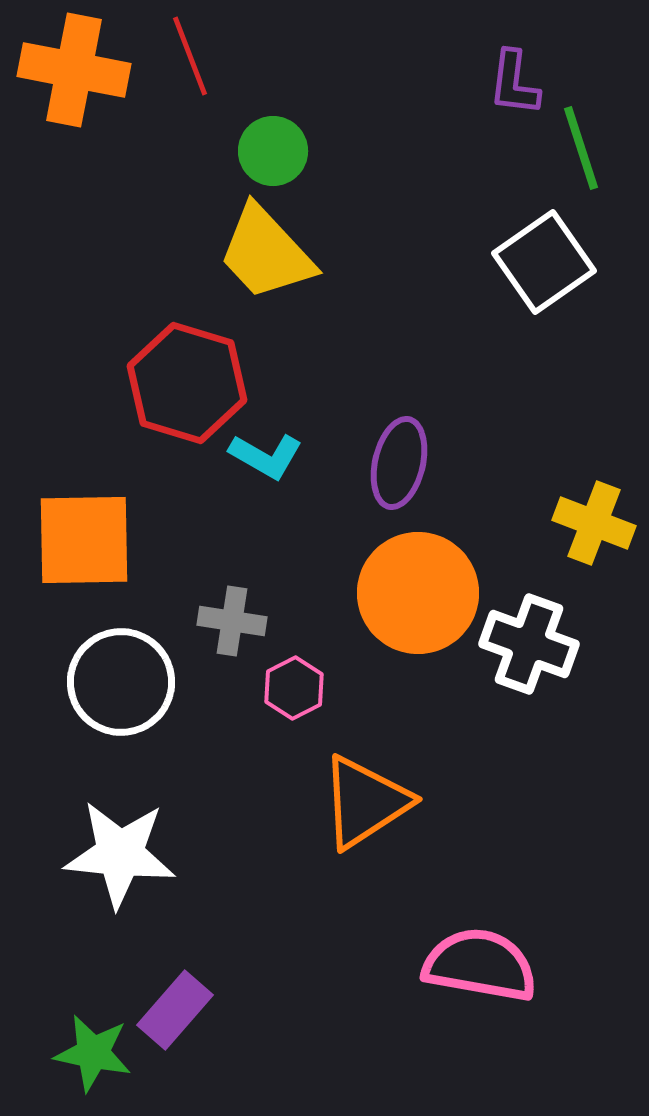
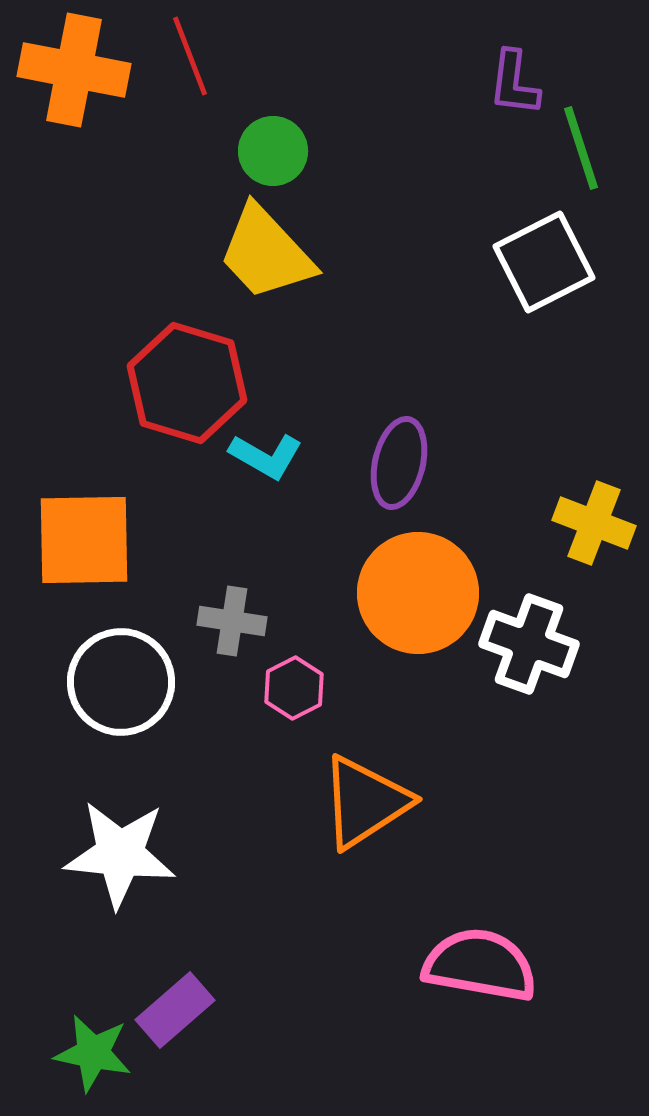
white square: rotated 8 degrees clockwise
purple rectangle: rotated 8 degrees clockwise
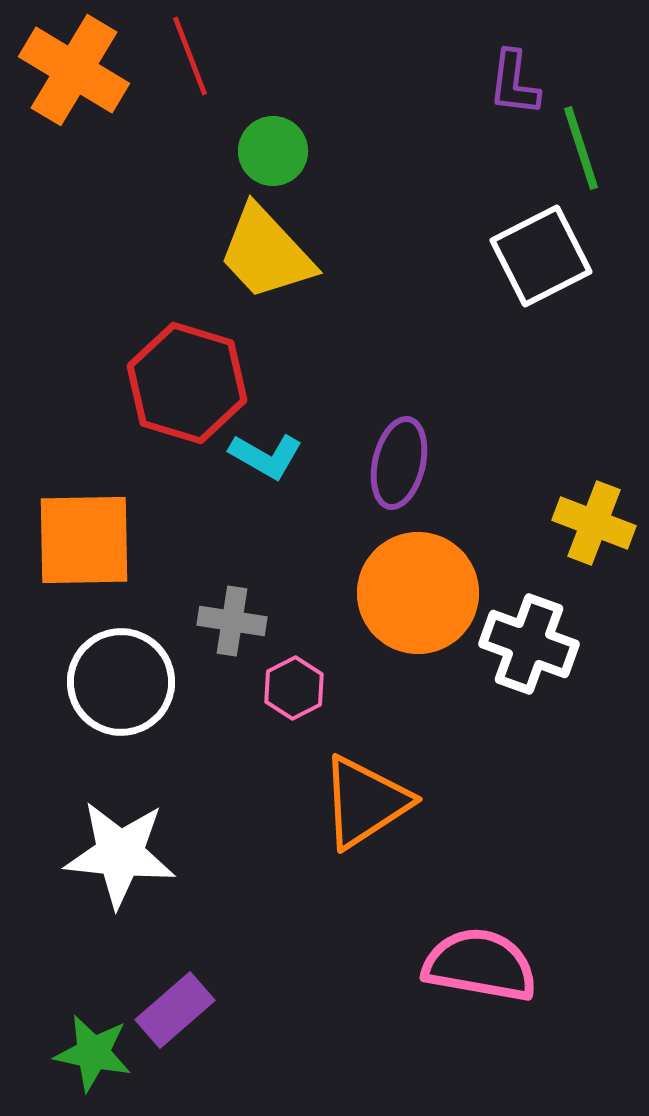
orange cross: rotated 20 degrees clockwise
white square: moved 3 px left, 6 px up
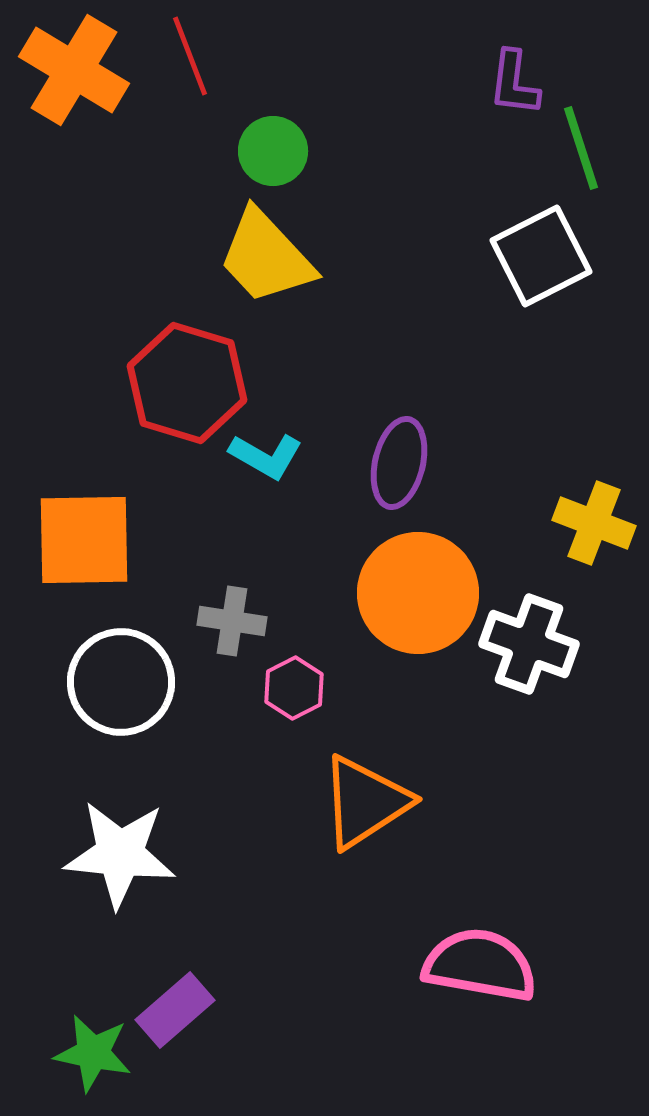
yellow trapezoid: moved 4 px down
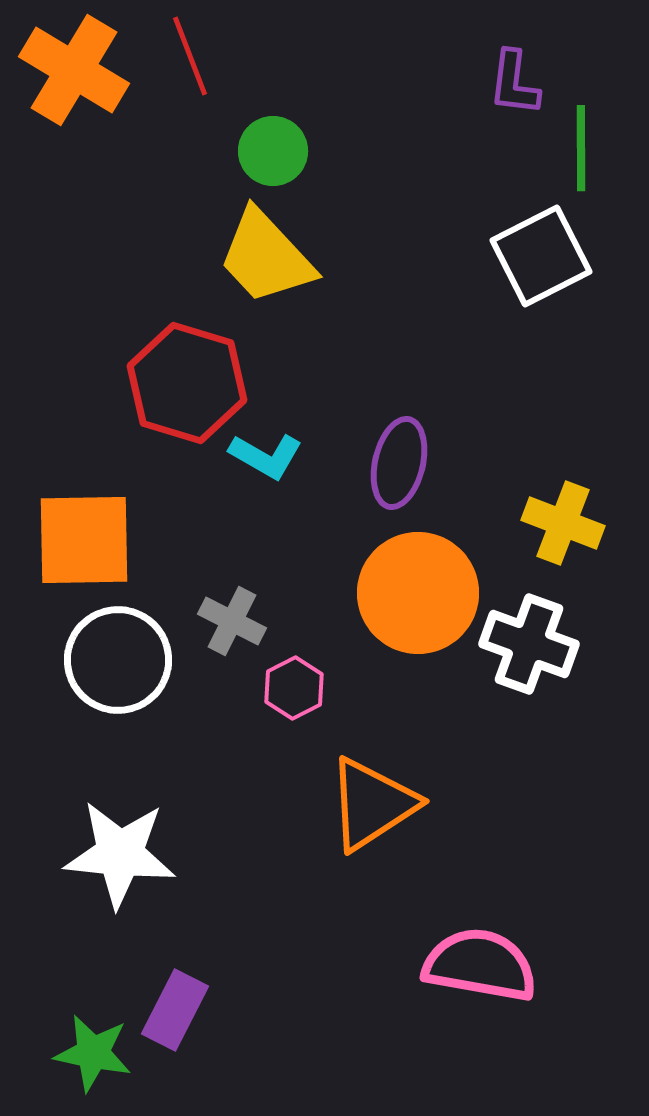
green line: rotated 18 degrees clockwise
yellow cross: moved 31 px left
gray cross: rotated 18 degrees clockwise
white circle: moved 3 px left, 22 px up
orange triangle: moved 7 px right, 2 px down
purple rectangle: rotated 22 degrees counterclockwise
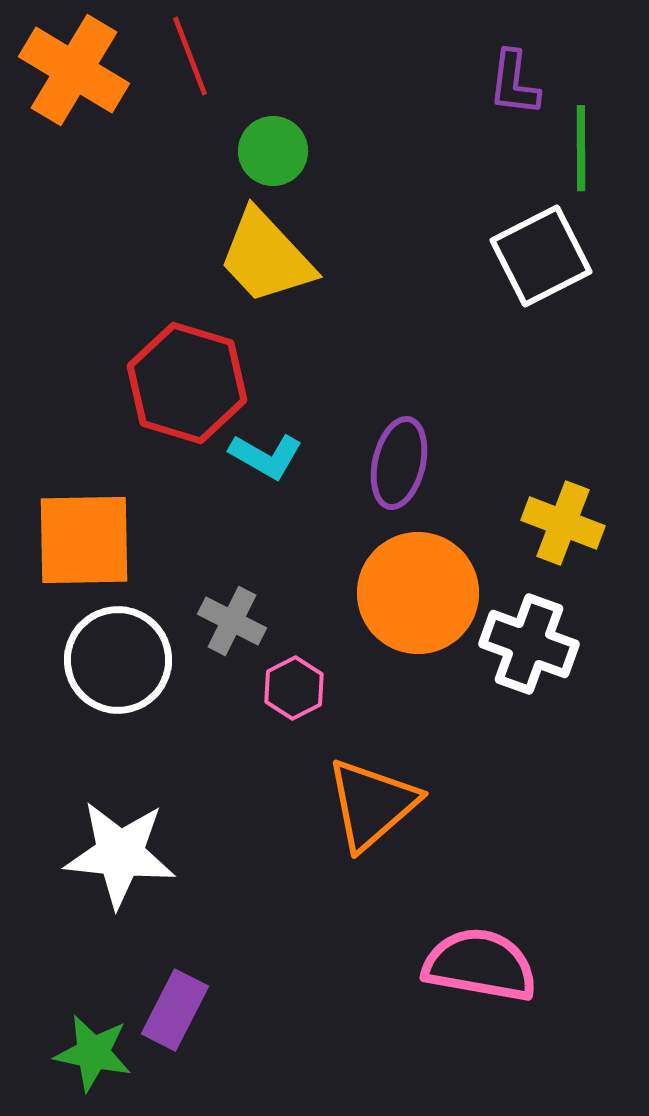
orange triangle: rotated 8 degrees counterclockwise
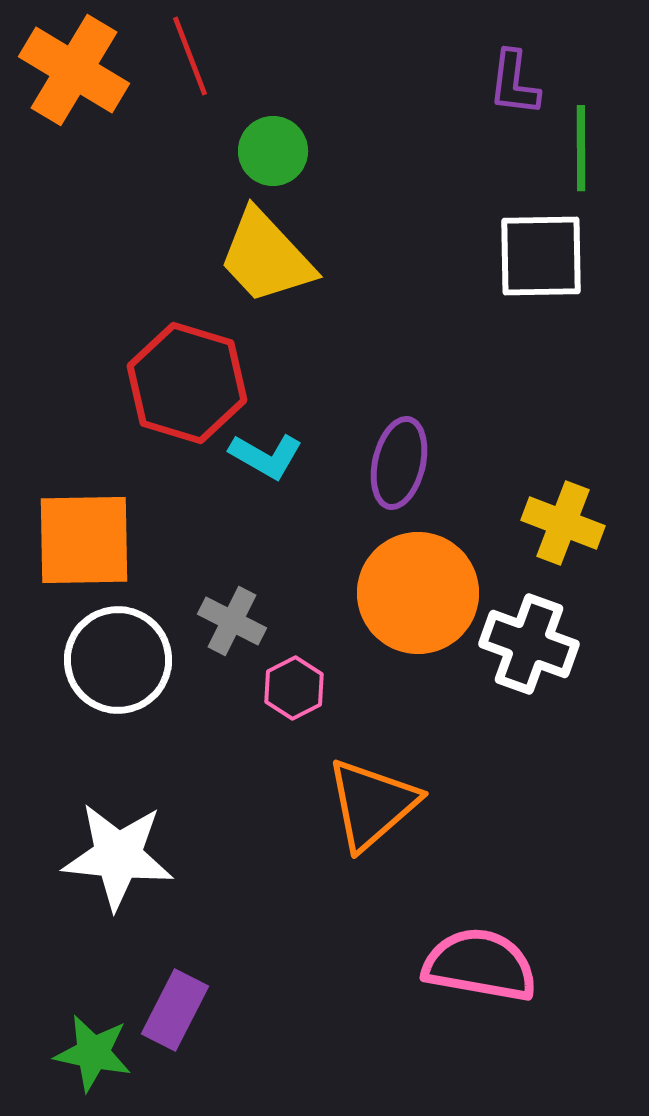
white square: rotated 26 degrees clockwise
white star: moved 2 px left, 2 px down
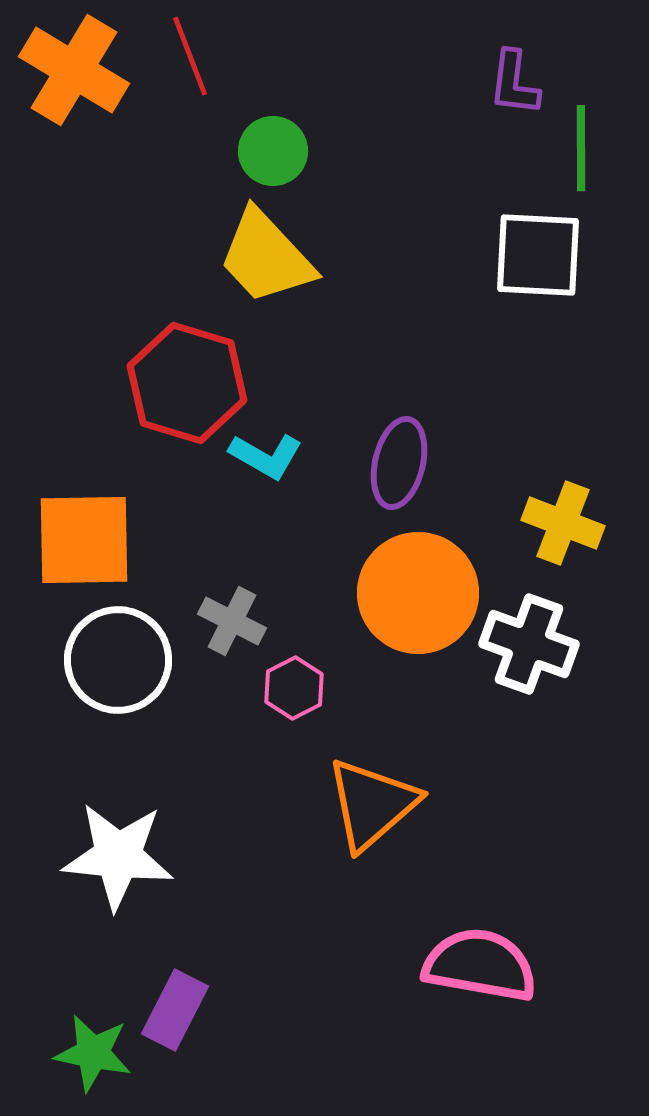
white square: moved 3 px left, 1 px up; rotated 4 degrees clockwise
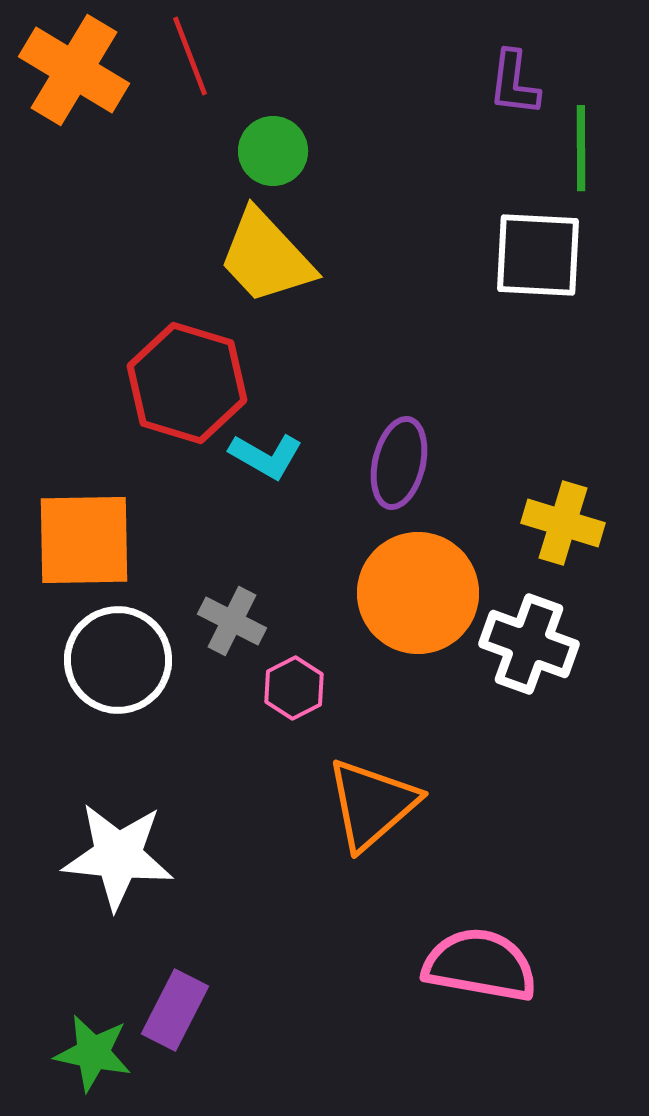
yellow cross: rotated 4 degrees counterclockwise
